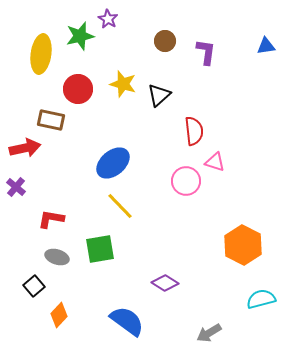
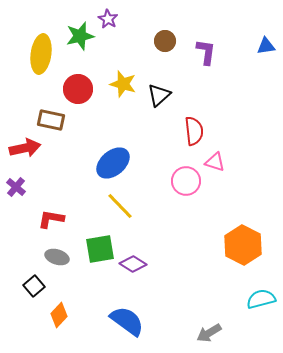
purple diamond: moved 32 px left, 19 px up
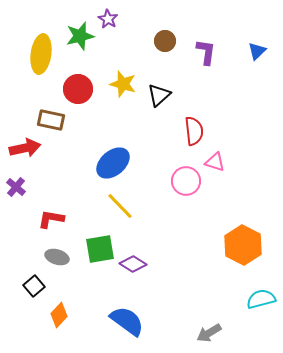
blue triangle: moved 9 px left, 5 px down; rotated 36 degrees counterclockwise
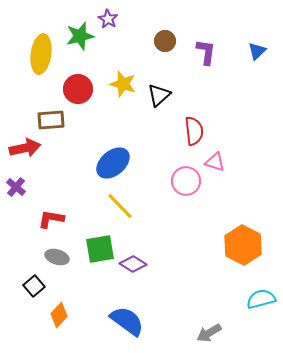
brown rectangle: rotated 16 degrees counterclockwise
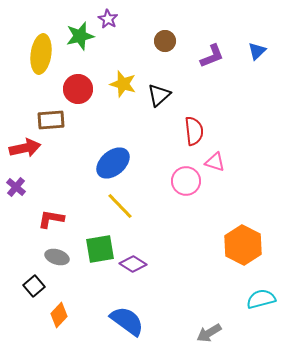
purple L-shape: moved 6 px right, 4 px down; rotated 60 degrees clockwise
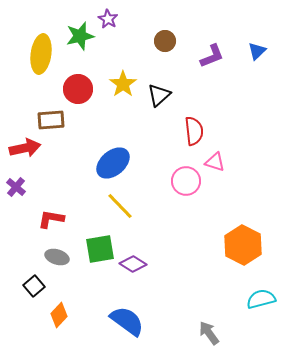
yellow star: rotated 20 degrees clockwise
gray arrow: rotated 85 degrees clockwise
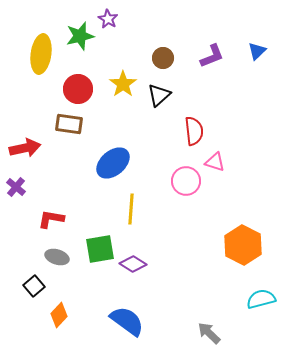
brown circle: moved 2 px left, 17 px down
brown rectangle: moved 18 px right, 4 px down; rotated 12 degrees clockwise
yellow line: moved 11 px right, 3 px down; rotated 48 degrees clockwise
gray arrow: rotated 10 degrees counterclockwise
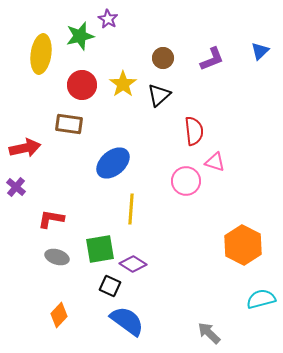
blue triangle: moved 3 px right
purple L-shape: moved 3 px down
red circle: moved 4 px right, 4 px up
black square: moved 76 px right; rotated 25 degrees counterclockwise
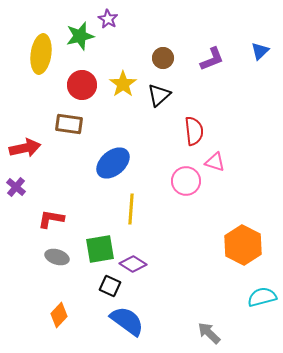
cyan semicircle: moved 1 px right, 2 px up
